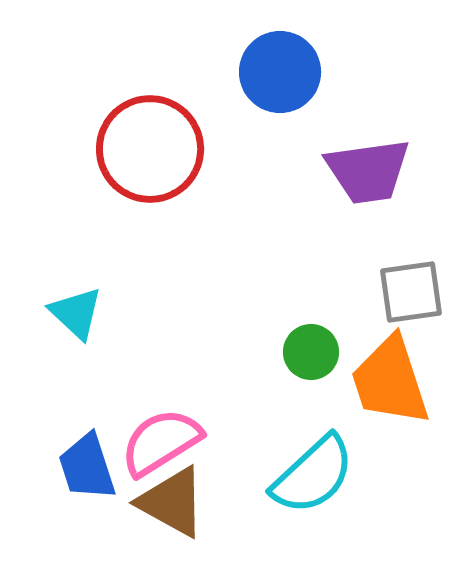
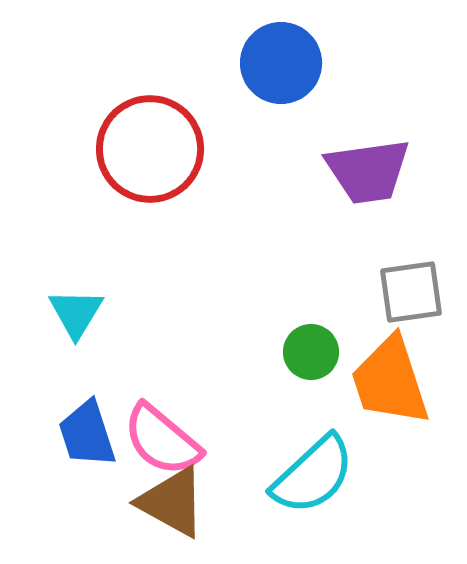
blue circle: moved 1 px right, 9 px up
cyan triangle: rotated 18 degrees clockwise
pink semicircle: moved 1 px right, 2 px up; rotated 108 degrees counterclockwise
blue trapezoid: moved 33 px up
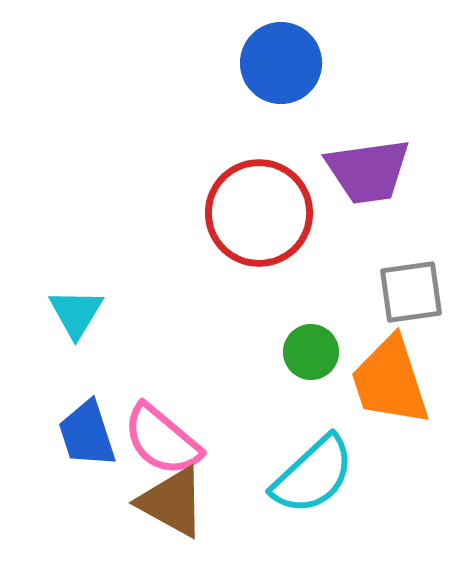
red circle: moved 109 px right, 64 px down
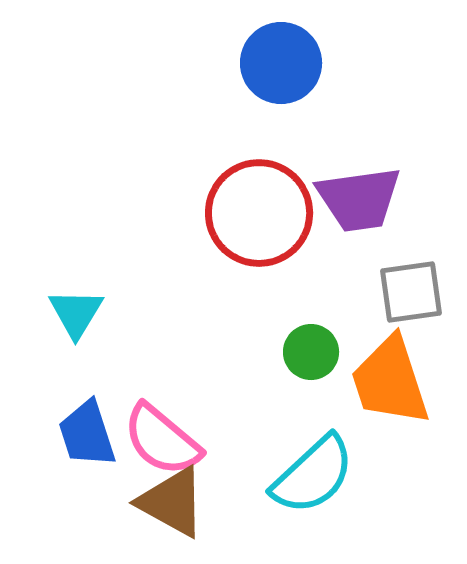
purple trapezoid: moved 9 px left, 28 px down
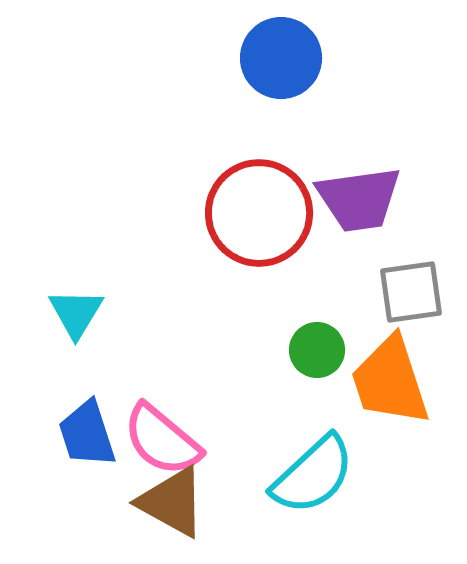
blue circle: moved 5 px up
green circle: moved 6 px right, 2 px up
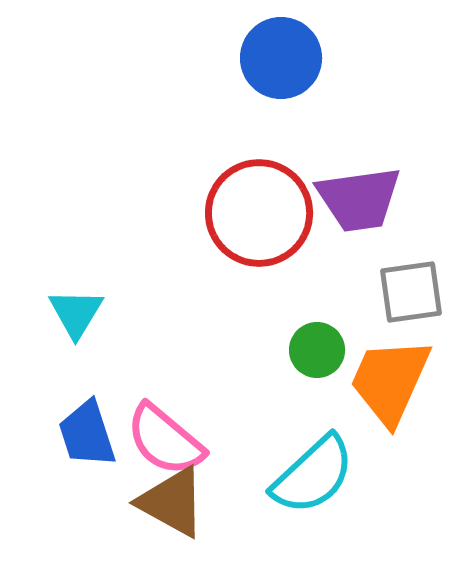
orange trapezoid: rotated 42 degrees clockwise
pink semicircle: moved 3 px right
